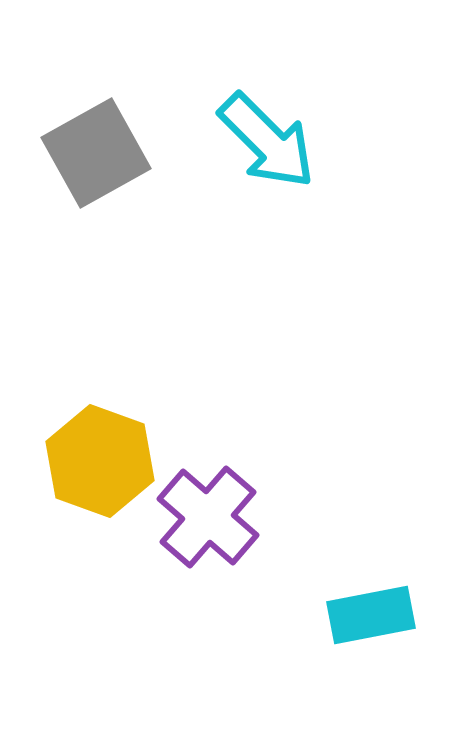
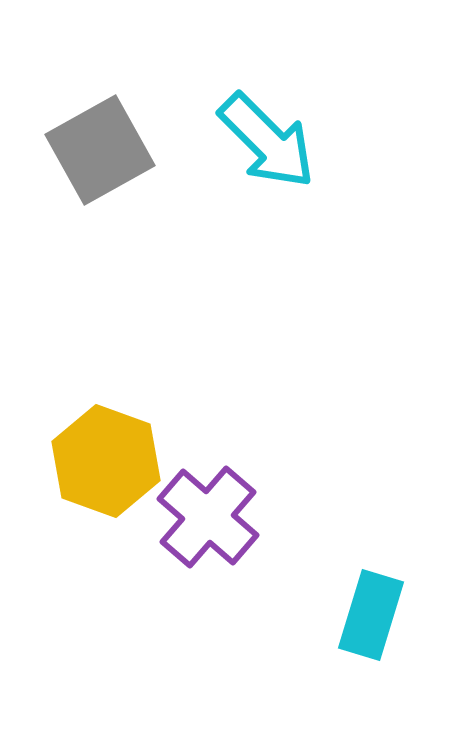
gray square: moved 4 px right, 3 px up
yellow hexagon: moved 6 px right
cyan rectangle: rotated 62 degrees counterclockwise
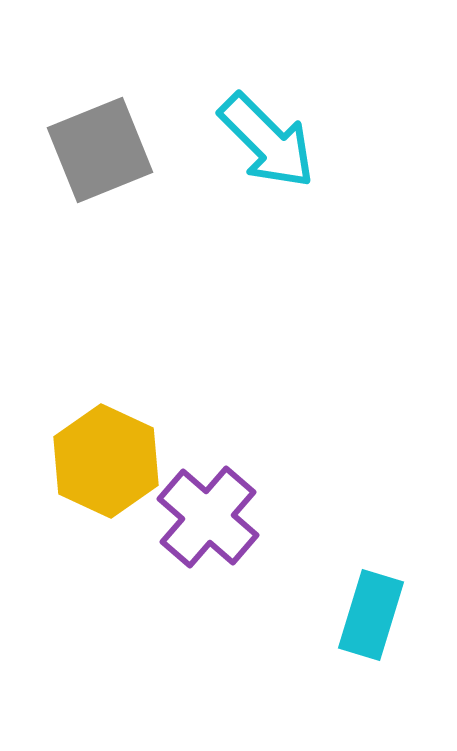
gray square: rotated 7 degrees clockwise
yellow hexagon: rotated 5 degrees clockwise
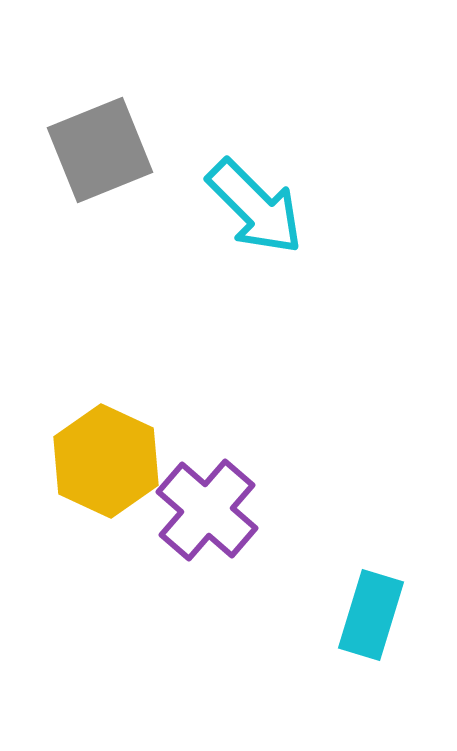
cyan arrow: moved 12 px left, 66 px down
purple cross: moved 1 px left, 7 px up
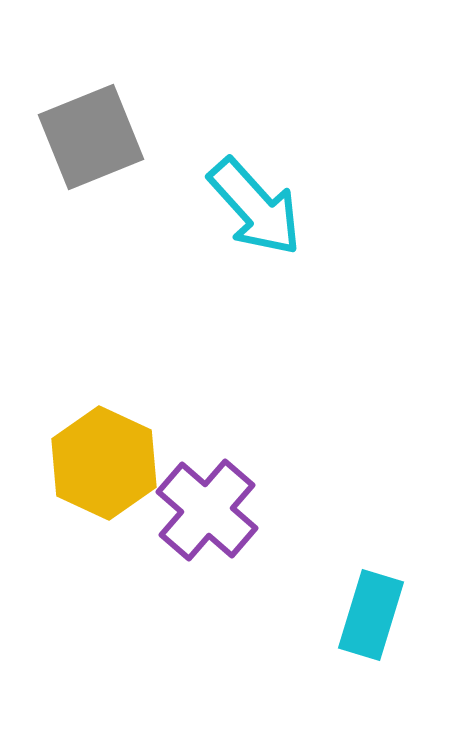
gray square: moved 9 px left, 13 px up
cyan arrow: rotated 3 degrees clockwise
yellow hexagon: moved 2 px left, 2 px down
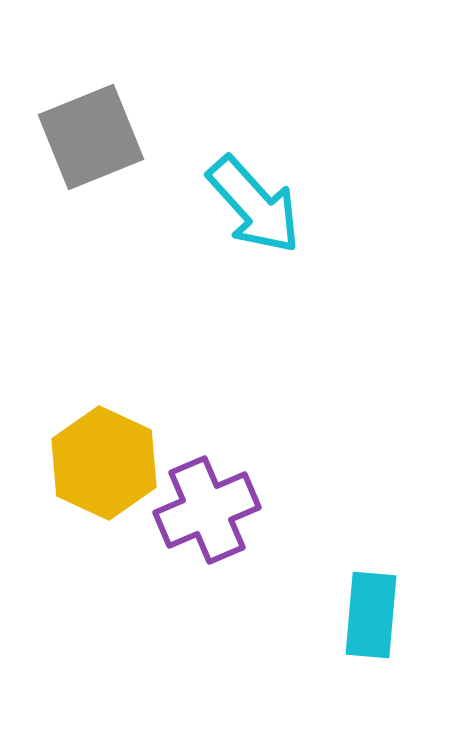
cyan arrow: moved 1 px left, 2 px up
purple cross: rotated 26 degrees clockwise
cyan rectangle: rotated 12 degrees counterclockwise
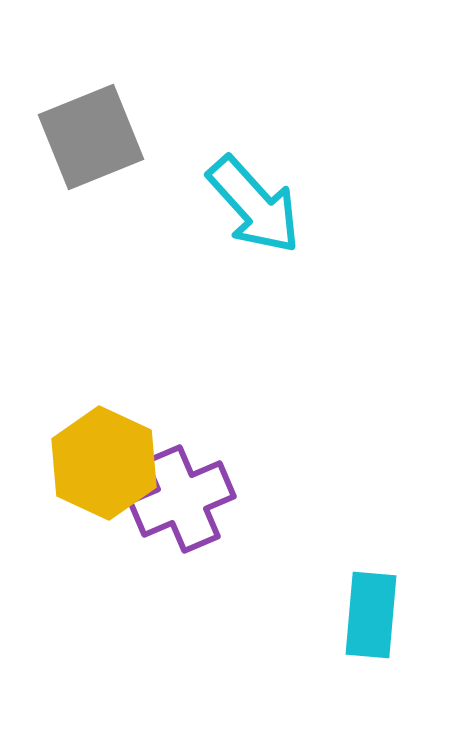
purple cross: moved 25 px left, 11 px up
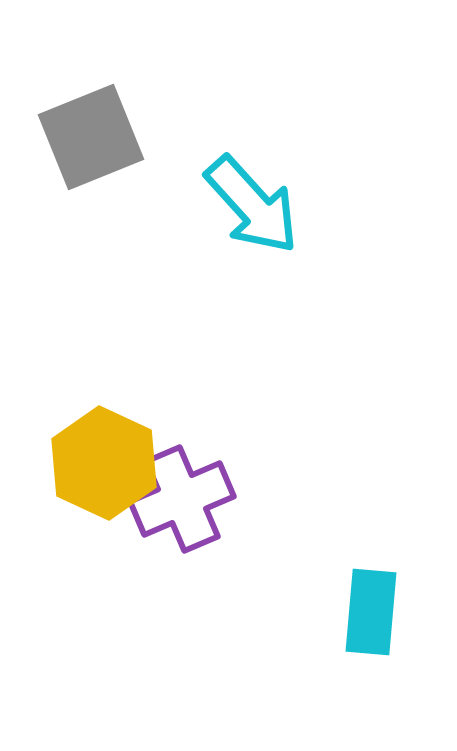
cyan arrow: moved 2 px left
cyan rectangle: moved 3 px up
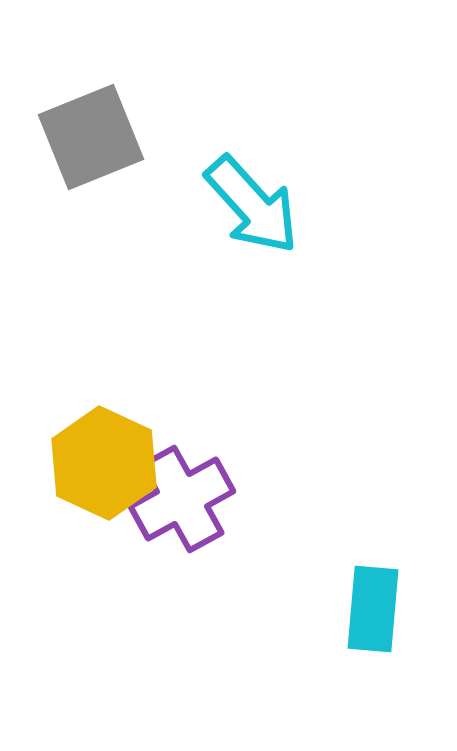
purple cross: rotated 6 degrees counterclockwise
cyan rectangle: moved 2 px right, 3 px up
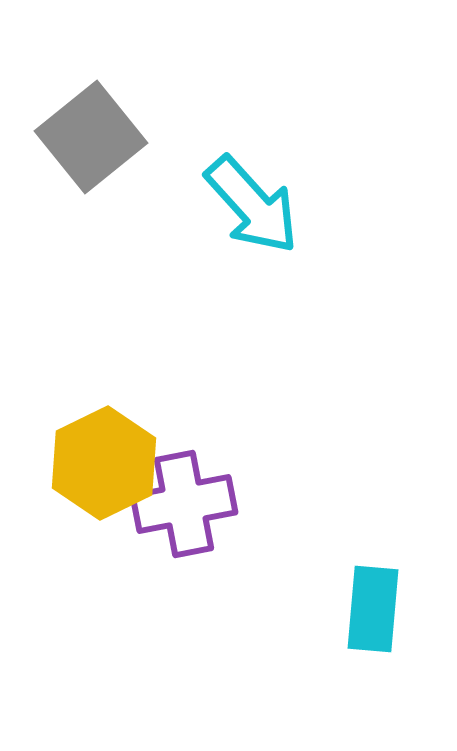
gray square: rotated 17 degrees counterclockwise
yellow hexagon: rotated 9 degrees clockwise
purple cross: moved 2 px right, 5 px down; rotated 18 degrees clockwise
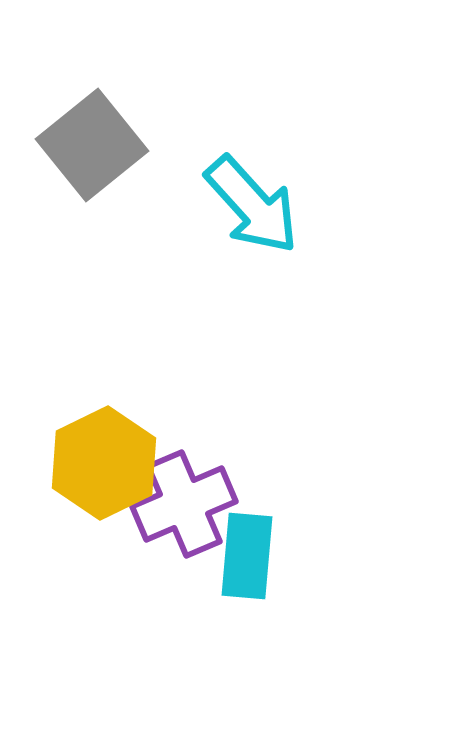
gray square: moved 1 px right, 8 px down
purple cross: rotated 12 degrees counterclockwise
cyan rectangle: moved 126 px left, 53 px up
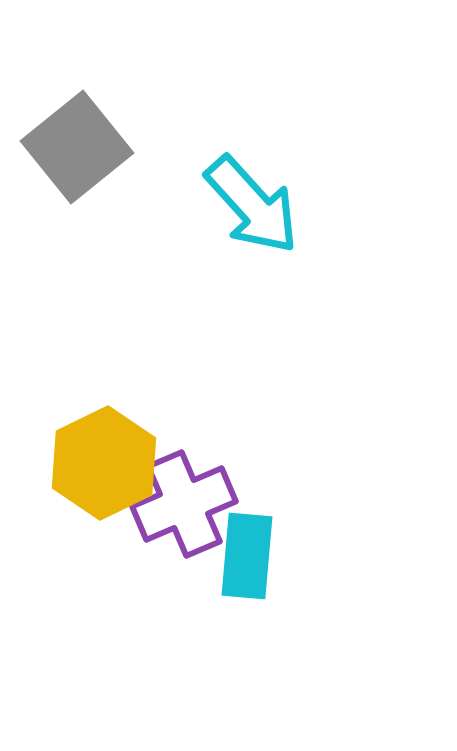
gray square: moved 15 px left, 2 px down
